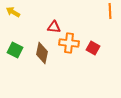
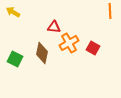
orange cross: rotated 36 degrees counterclockwise
green square: moved 9 px down
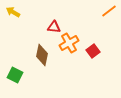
orange line: moved 1 px left; rotated 56 degrees clockwise
red square: moved 3 px down; rotated 24 degrees clockwise
brown diamond: moved 2 px down
green square: moved 16 px down
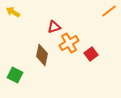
red triangle: rotated 24 degrees counterclockwise
red square: moved 2 px left, 3 px down
